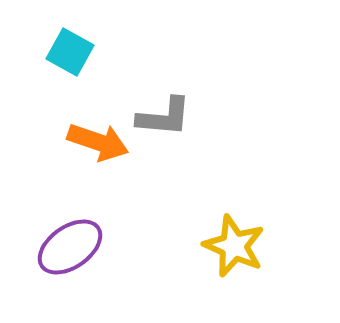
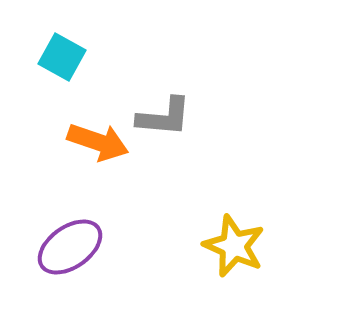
cyan square: moved 8 px left, 5 px down
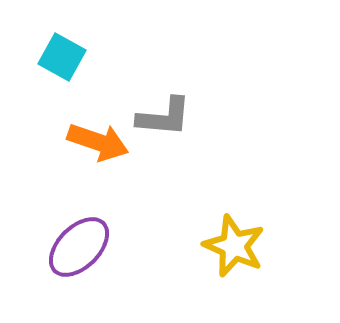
purple ellipse: moved 9 px right; rotated 10 degrees counterclockwise
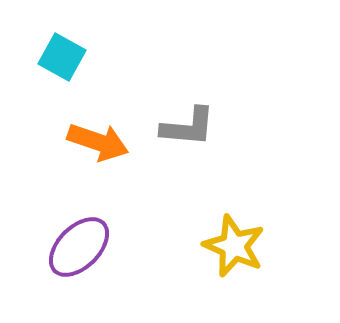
gray L-shape: moved 24 px right, 10 px down
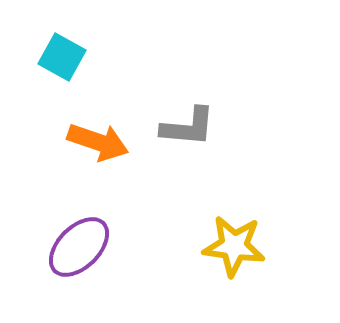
yellow star: rotated 16 degrees counterclockwise
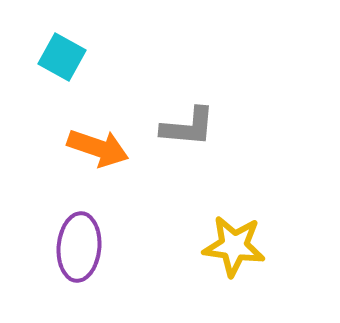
orange arrow: moved 6 px down
purple ellipse: rotated 40 degrees counterclockwise
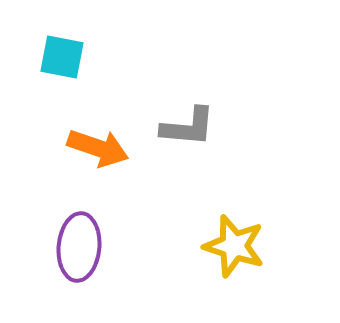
cyan square: rotated 18 degrees counterclockwise
yellow star: rotated 10 degrees clockwise
